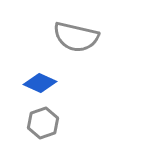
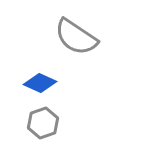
gray semicircle: rotated 21 degrees clockwise
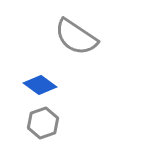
blue diamond: moved 2 px down; rotated 12 degrees clockwise
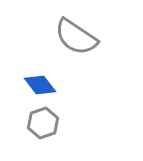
blue diamond: rotated 16 degrees clockwise
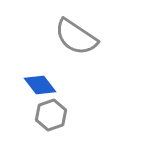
gray hexagon: moved 8 px right, 8 px up
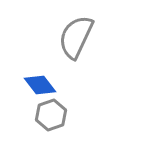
gray semicircle: rotated 81 degrees clockwise
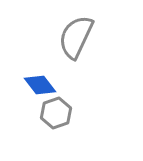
gray hexagon: moved 5 px right, 2 px up
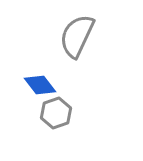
gray semicircle: moved 1 px right, 1 px up
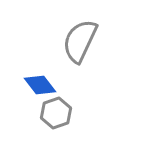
gray semicircle: moved 3 px right, 5 px down
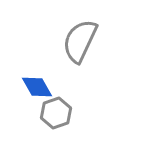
blue diamond: moved 3 px left, 2 px down; rotated 8 degrees clockwise
